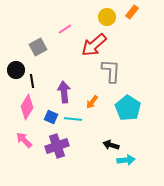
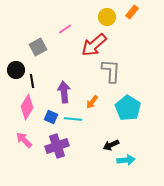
black arrow: rotated 42 degrees counterclockwise
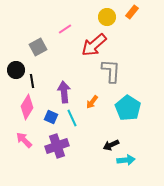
cyan line: moved 1 px left, 1 px up; rotated 60 degrees clockwise
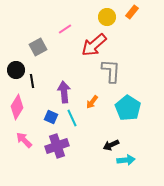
pink diamond: moved 10 px left
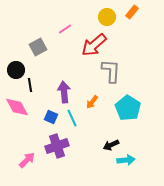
black line: moved 2 px left, 4 px down
pink diamond: rotated 60 degrees counterclockwise
pink arrow: moved 3 px right, 20 px down; rotated 90 degrees clockwise
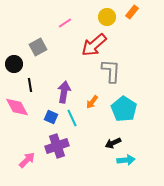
pink line: moved 6 px up
black circle: moved 2 px left, 6 px up
purple arrow: rotated 15 degrees clockwise
cyan pentagon: moved 4 px left, 1 px down
black arrow: moved 2 px right, 2 px up
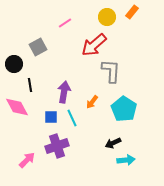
blue square: rotated 24 degrees counterclockwise
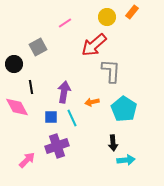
black line: moved 1 px right, 2 px down
orange arrow: rotated 40 degrees clockwise
black arrow: rotated 70 degrees counterclockwise
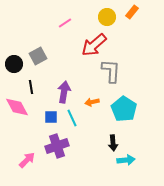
gray square: moved 9 px down
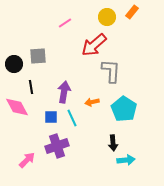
gray square: rotated 24 degrees clockwise
